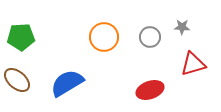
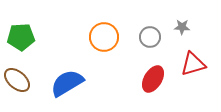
red ellipse: moved 3 px right, 11 px up; rotated 40 degrees counterclockwise
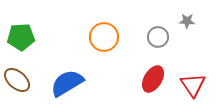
gray star: moved 5 px right, 6 px up
gray circle: moved 8 px right
red triangle: moved 21 px down; rotated 48 degrees counterclockwise
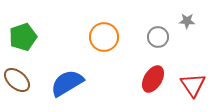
green pentagon: moved 2 px right; rotated 16 degrees counterclockwise
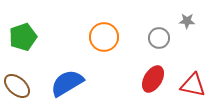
gray circle: moved 1 px right, 1 px down
brown ellipse: moved 6 px down
red triangle: rotated 44 degrees counterclockwise
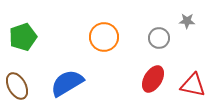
brown ellipse: rotated 20 degrees clockwise
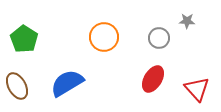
green pentagon: moved 1 px right, 2 px down; rotated 20 degrees counterclockwise
red triangle: moved 4 px right, 4 px down; rotated 36 degrees clockwise
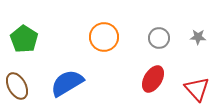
gray star: moved 11 px right, 16 px down
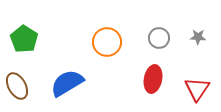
orange circle: moved 3 px right, 5 px down
red ellipse: rotated 20 degrees counterclockwise
red triangle: rotated 16 degrees clockwise
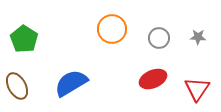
orange circle: moved 5 px right, 13 px up
red ellipse: rotated 56 degrees clockwise
blue semicircle: moved 4 px right
